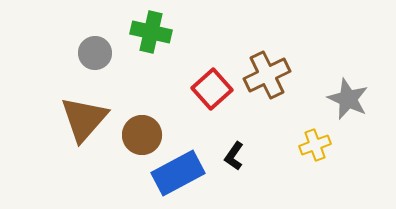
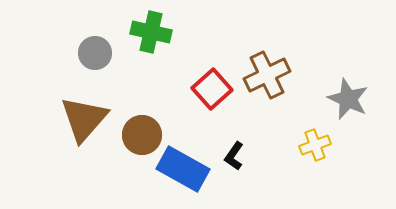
blue rectangle: moved 5 px right, 4 px up; rotated 57 degrees clockwise
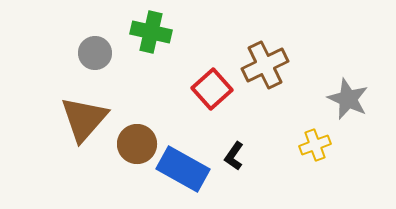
brown cross: moved 2 px left, 10 px up
brown circle: moved 5 px left, 9 px down
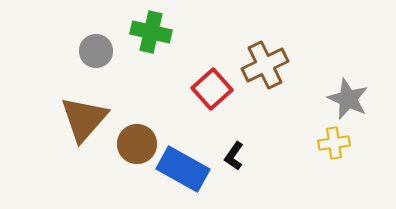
gray circle: moved 1 px right, 2 px up
yellow cross: moved 19 px right, 2 px up; rotated 12 degrees clockwise
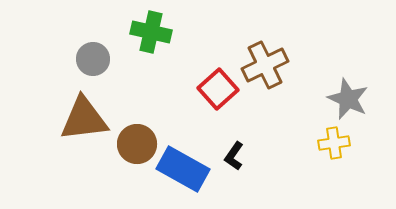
gray circle: moved 3 px left, 8 px down
red square: moved 6 px right
brown triangle: rotated 42 degrees clockwise
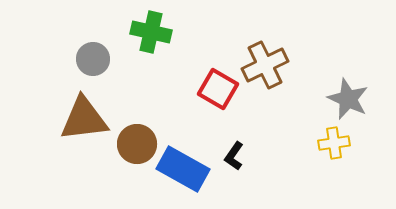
red square: rotated 18 degrees counterclockwise
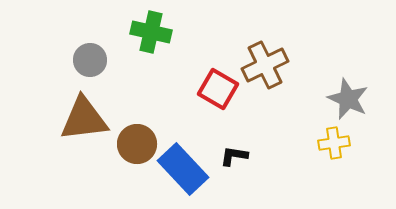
gray circle: moved 3 px left, 1 px down
black L-shape: rotated 64 degrees clockwise
blue rectangle: rotated 18 degrees clockwise
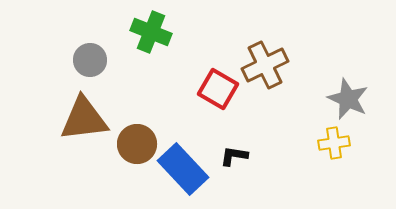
green cross: rotated 9 degrees clockwise
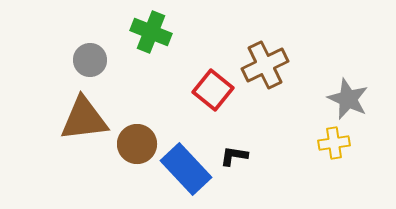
red square: moved 5 px left, 1 px down; rotated 9 degrees clockwise
blue rectangle: moved 3 px right
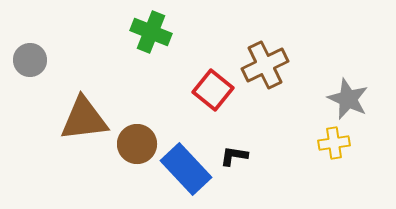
gray circle: moved 60 px left
